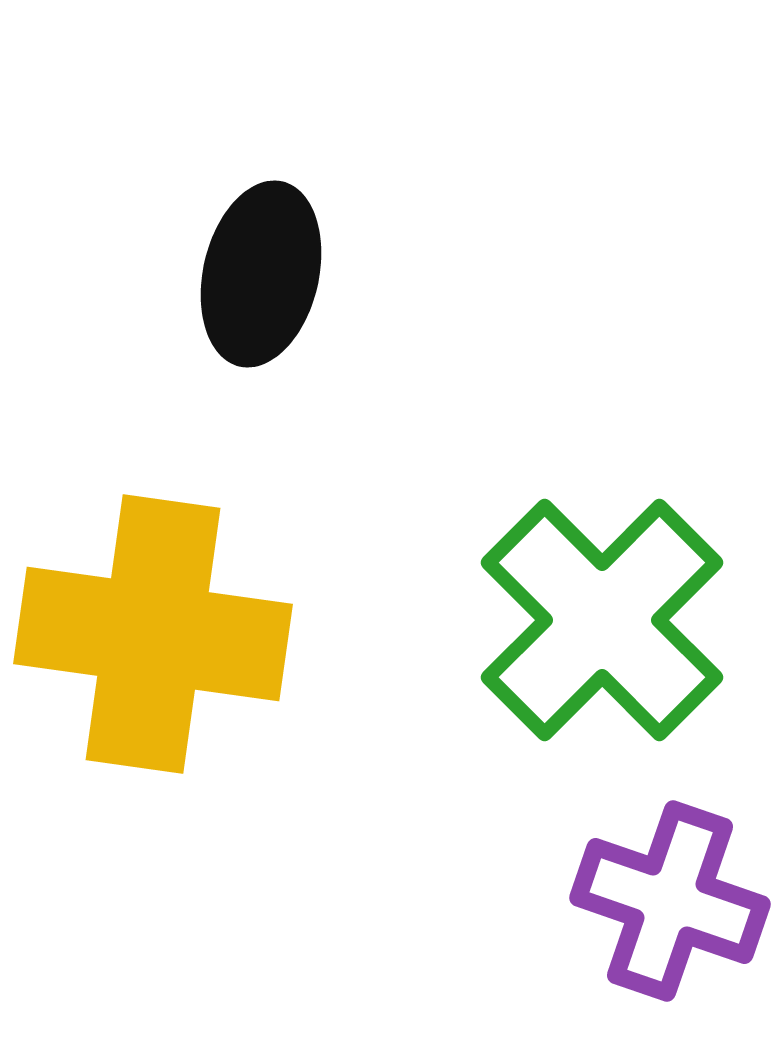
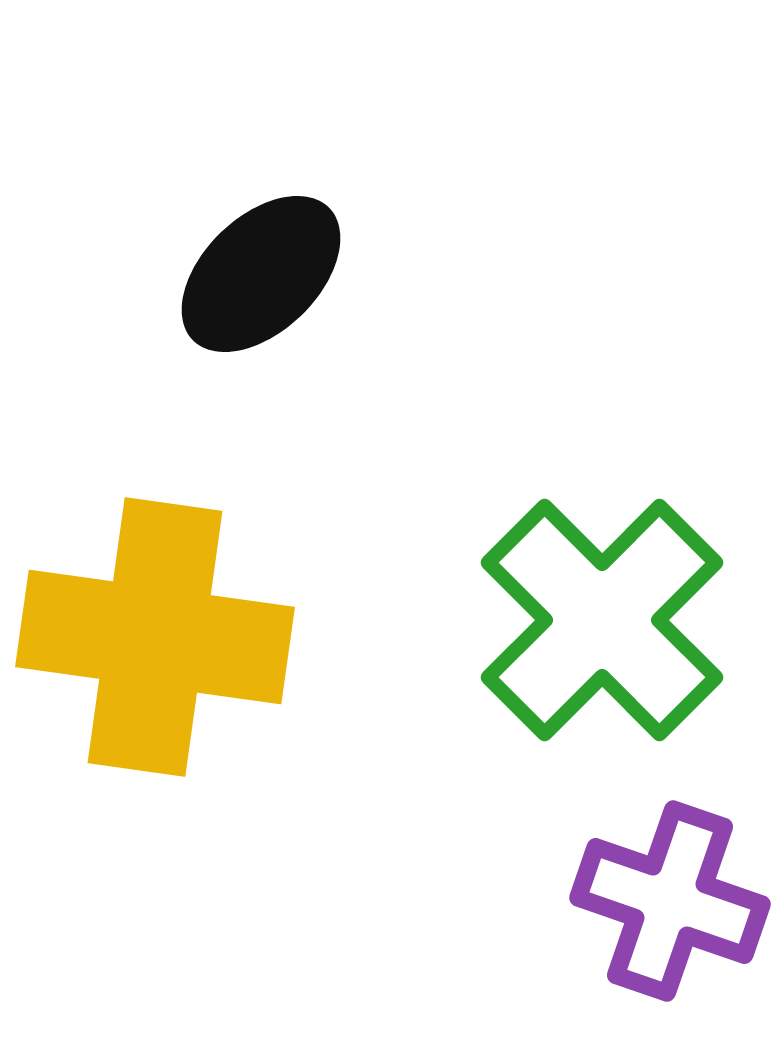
black ellipse: rotated 33 degrees clockwise
yellow cross: moved 2 px right, 3 px down
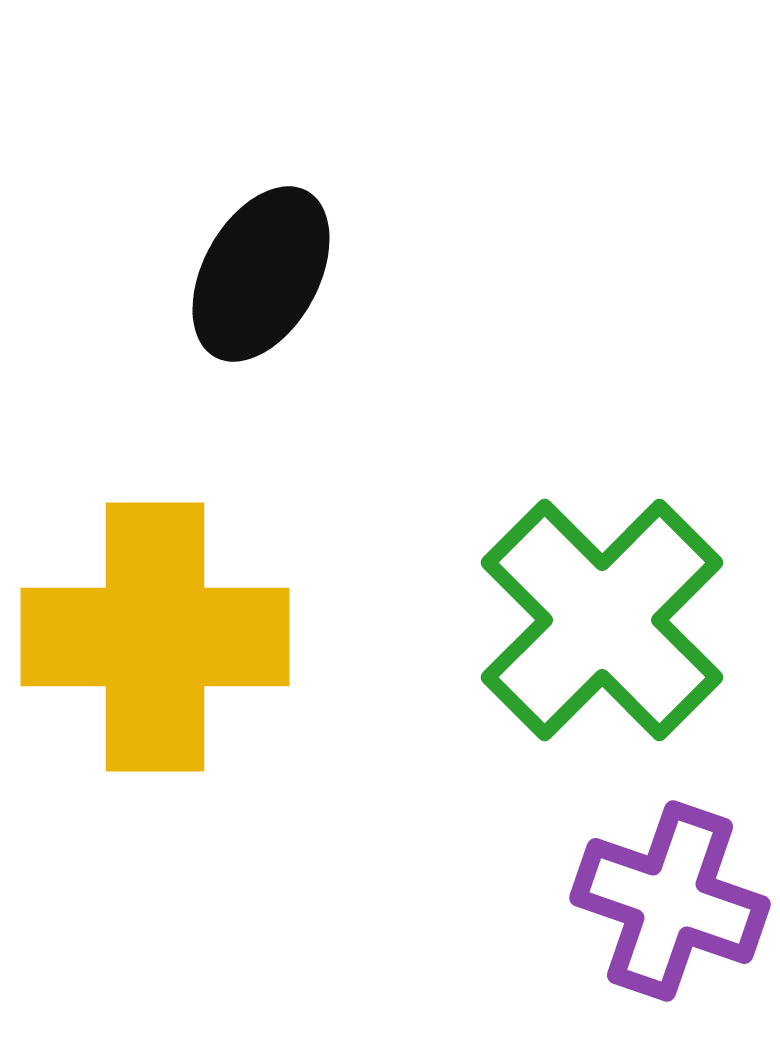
black ellipse: rotated 17 degrees counterclockwise
yellow cross: rotated 8 degrees counterclockwise
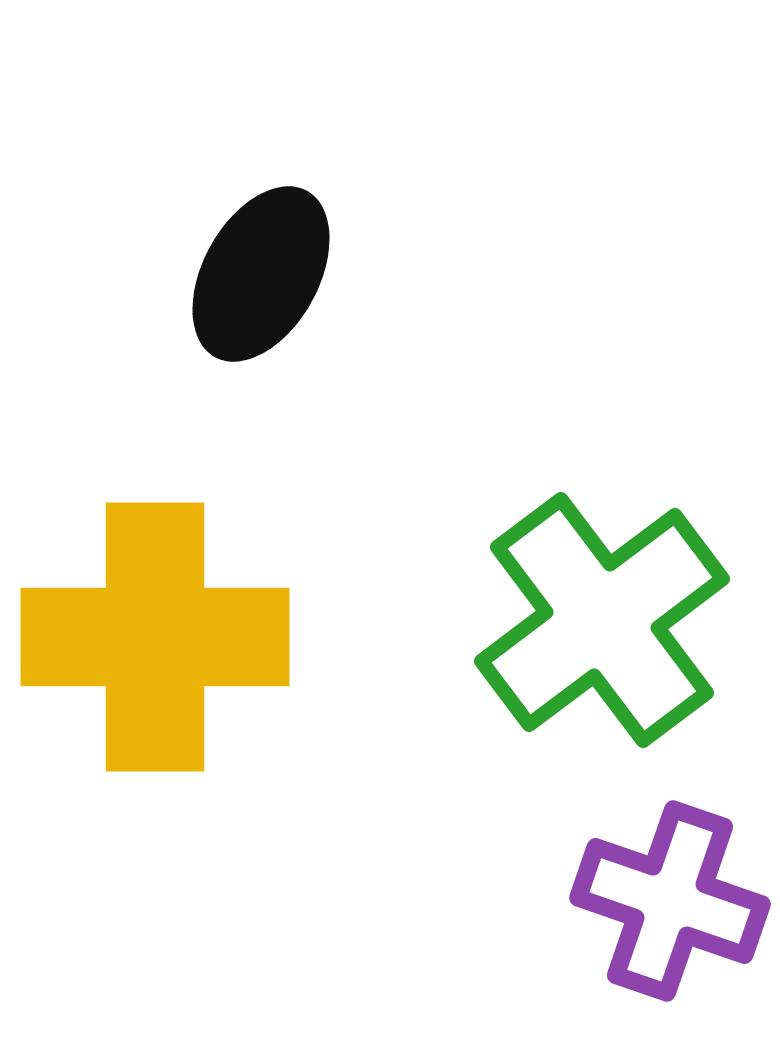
green cross: rotated 8 degrees clockwise
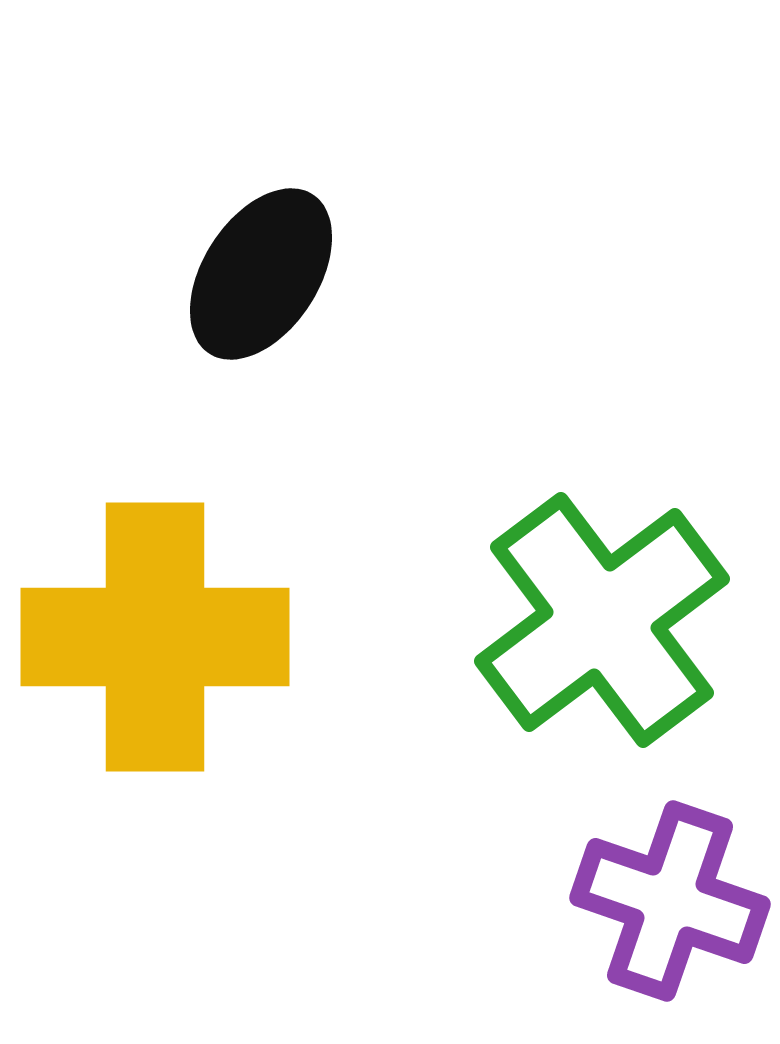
black ellipse: rotated 4 degrees clockwise
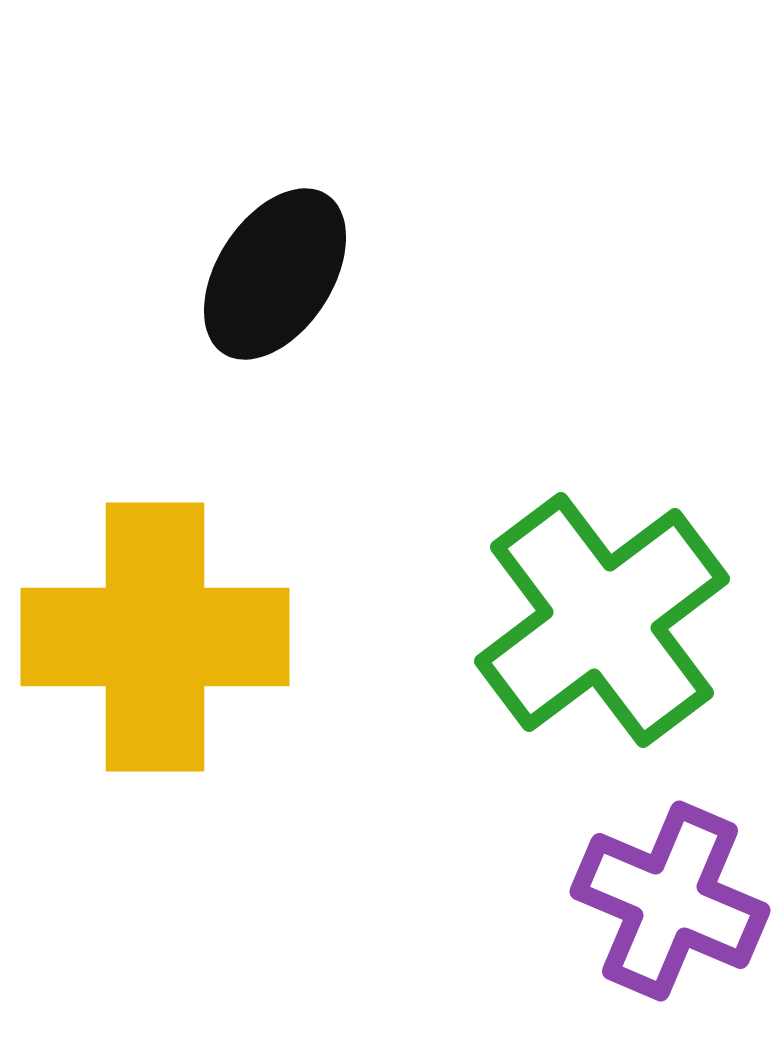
black ellipse: moved 14 px right
purple cross: rotated 4 degrees clockwise
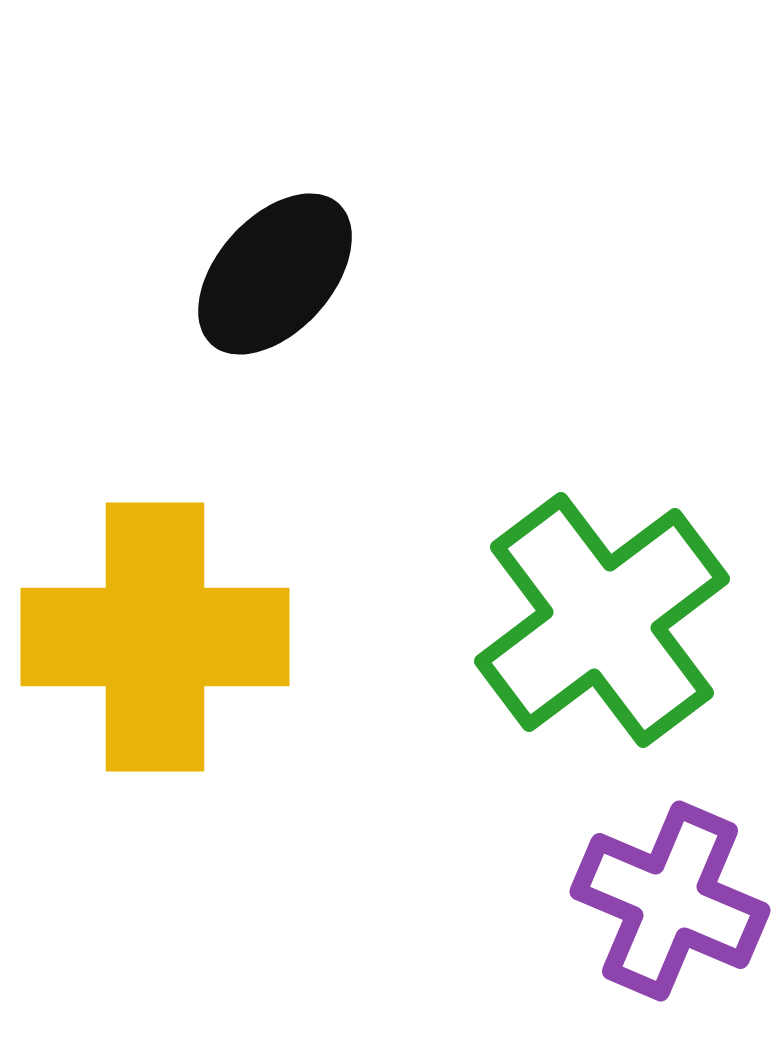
black ellipse: rotated 9 degrees clockwise
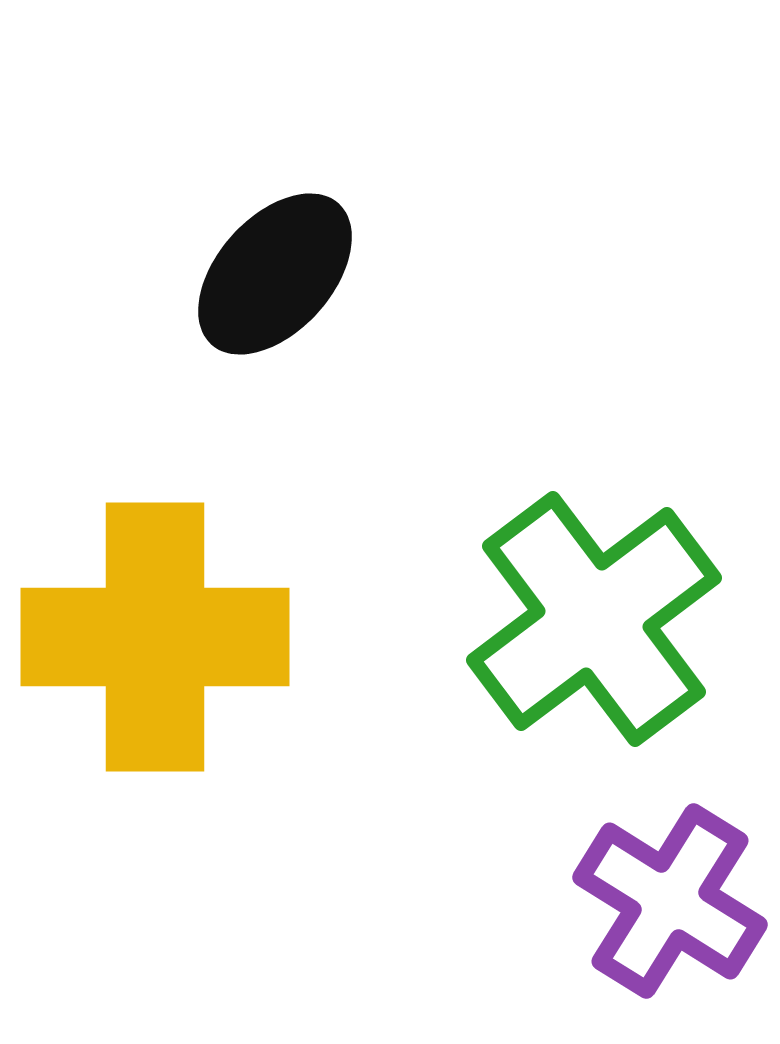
green cross: moved 8 px left, 1 px up
purple cross: rotated 9 degrees clockwise
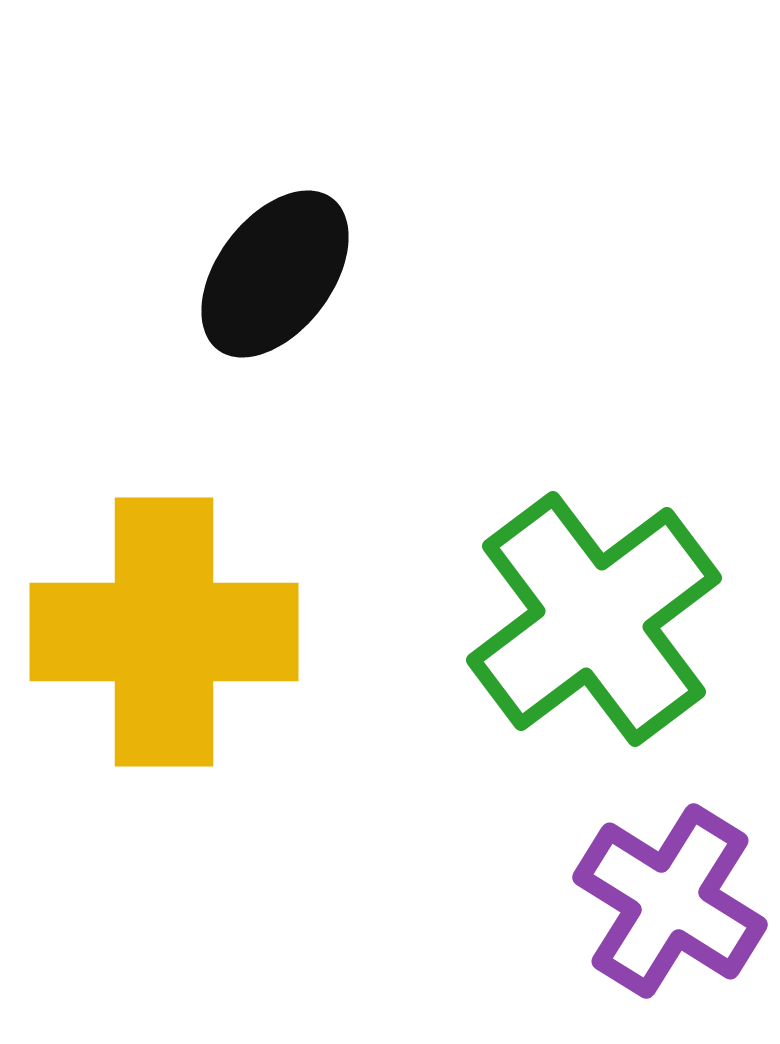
black ellipse: rotated 5 degrees counterclockwise
yellow cross: moved 9 px right, 5 px up
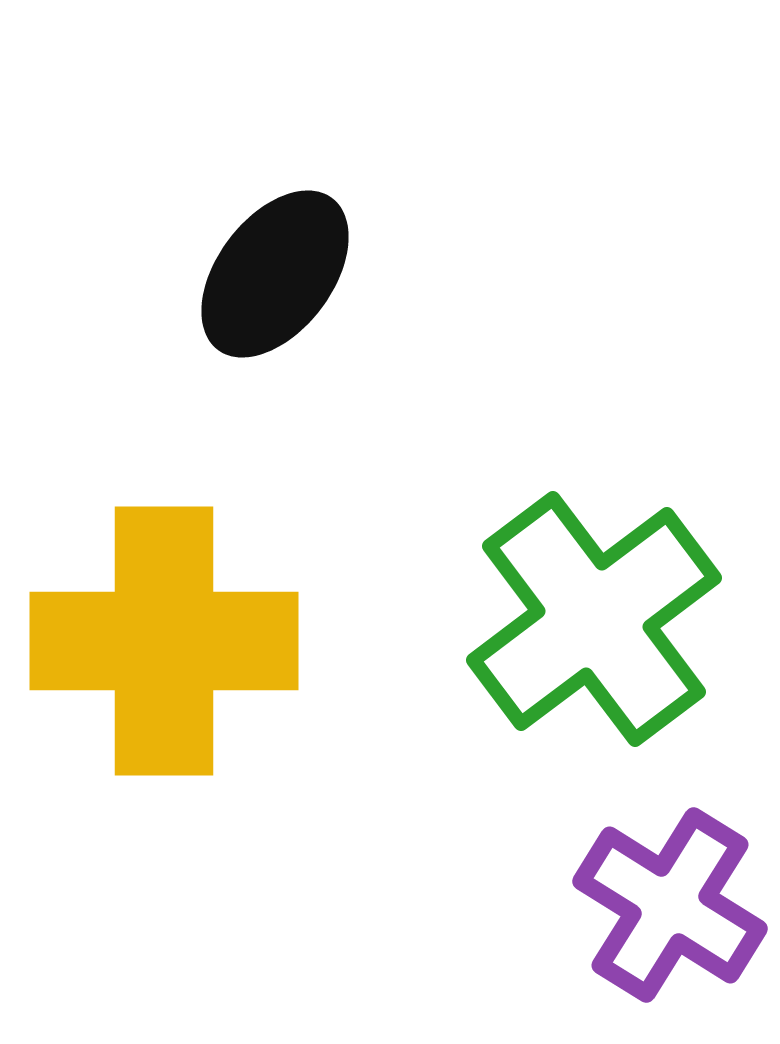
yellow cross: moved 9 px down
purple cross: moved 4 px down
